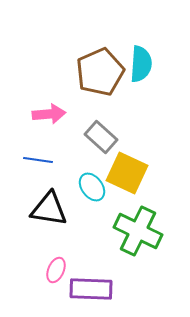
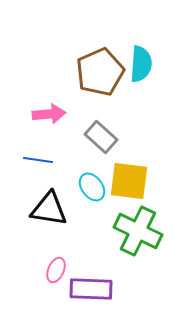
yellow square: moved 2 px right, 8 px down; rotated 18 degrees counterclockwise
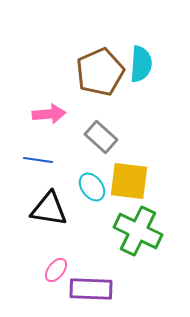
pink ellipse: rotated 15 degrees clockwise
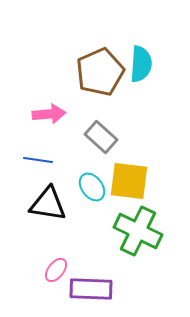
black triangle: moved 1 px left, 5 px up
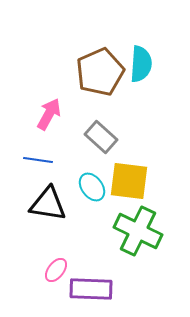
pink arrow: rotated 56 degrees counterclockwise
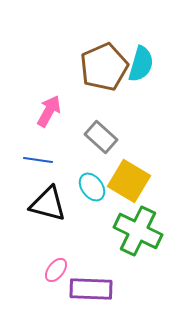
cyan semicircle: rotated 12 degrees clockwise
brown pentagon: moved 4 px right, 5 px up
pink arrow: moved 3 px up
yellow square: rotated 24 degrees clockwise
black triangle: rotated 6 degrees clockwise
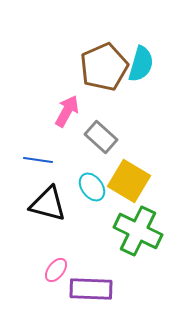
pink arrow: moved 18 px right
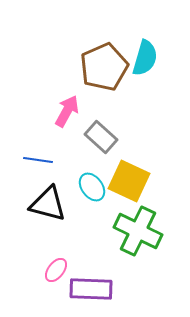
cyan semicircle: moved 4 px right, 6 px up
yellow square: rotated 6 degrees counterclockwise
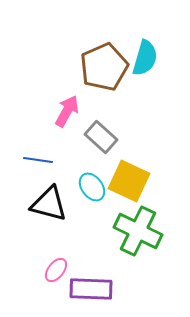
black triangle: moved 1 px right
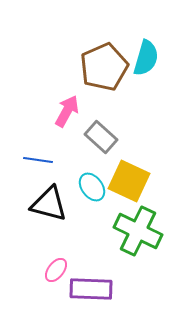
cyan semicircle: moved 1 px right
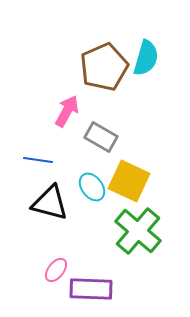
gray rectangle: rotated 12 degrees counterclockwise
black triangle: moved 1 px right, 1 px up
green cross: rotated 15 degrees clockwise
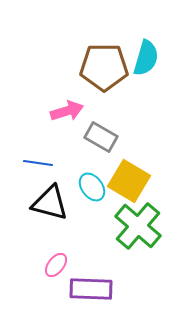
brown pentagon: rotated 24 degrees clockwise
pink arrow: rotated 44 degrees clockwise
blue line: moved 3 px down
yellow square: rotated 6 degrees clockwise
green cross: moved 5 px up
pink ellipse: moved 5 px up
